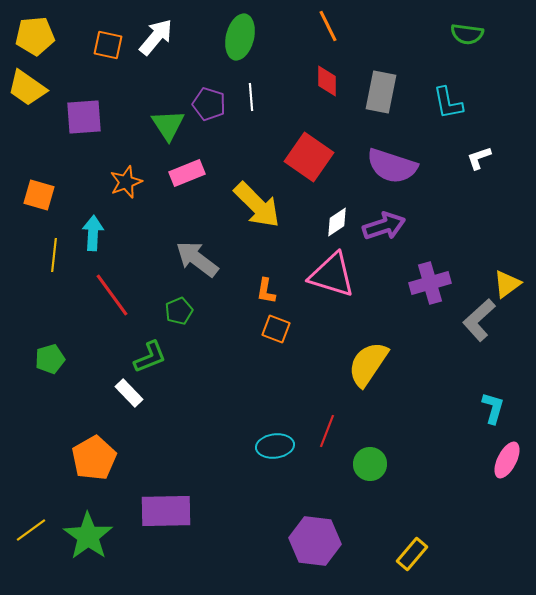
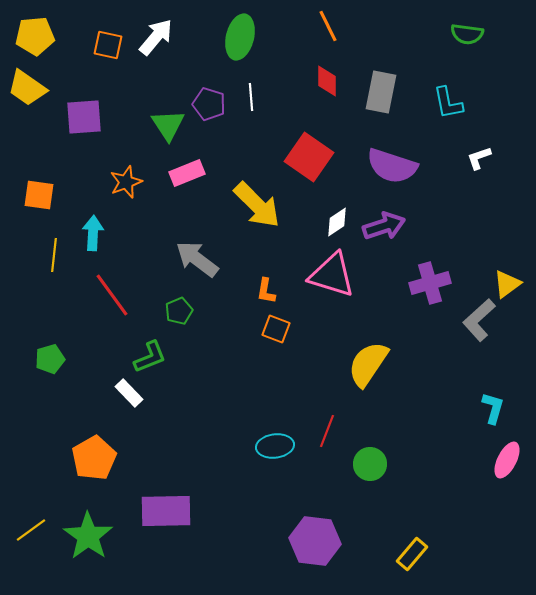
orange square at (39, 195): rotated 8 degrees counterclockwise
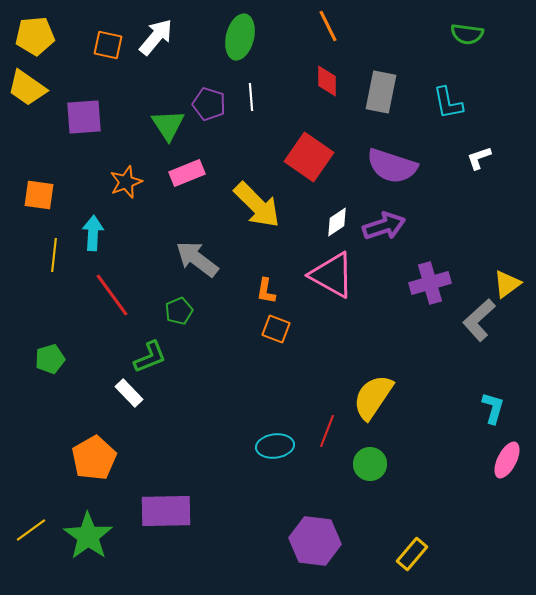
pink triangle at (332, 275): rotated 12 degrees clockwise
yellow semicircle at (368, 364): moved 5 px right, 33 px down
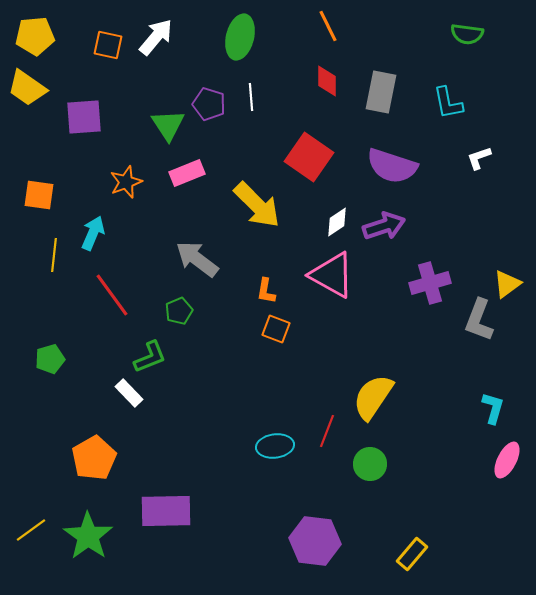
cyan arrow at (93, 233): rotated 20 degrees clockwise
gray L-shape at (479, 320): rotated 27 degrees counterclockwise
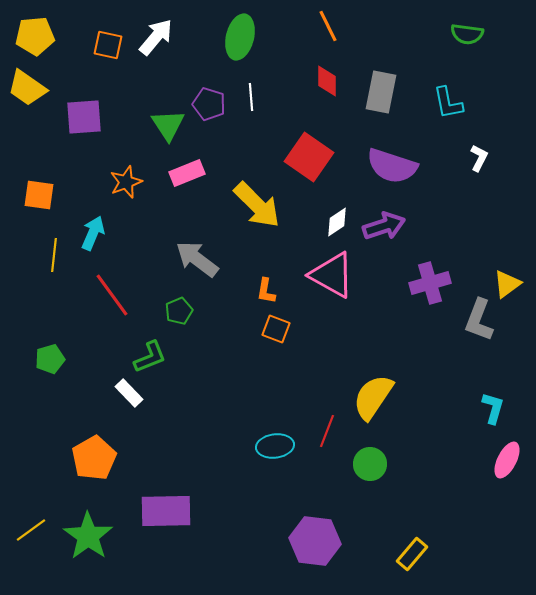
white L-shape at (479, 158): rotated 136 degrees clockwise
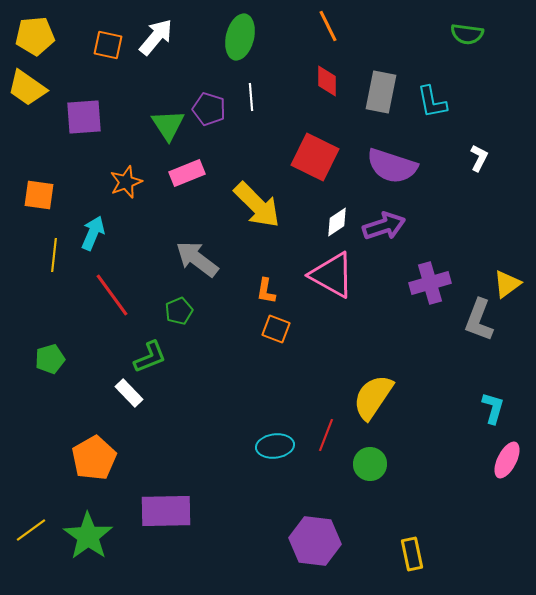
cyan L-shape at (448, 103): moved 16 px left, 1 px up
purple pentagon at (209, 104): moved 5 px down
red square at (309, 157): moved 6 px right; rotated 9 degrees counterclockwise
red line at (327, 431): moved 1 px left, 4 px down
yellow rectangle at (412, 554): rotated 52 degrees counterclockwise
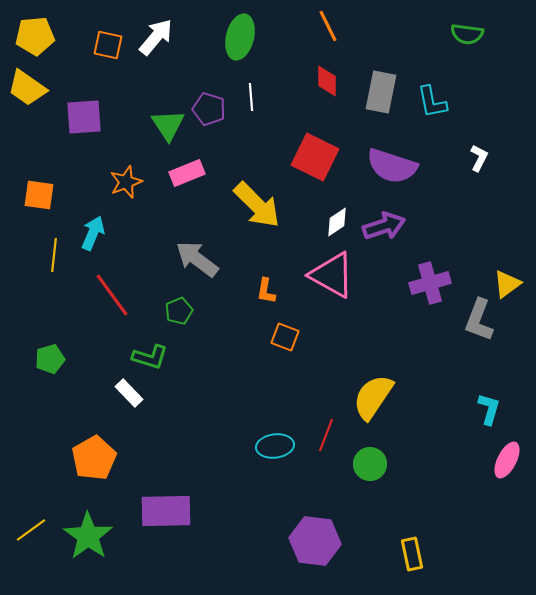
orange square at (276, 329): moved 9 px right, 8 px down
green L-shape at (150, 357): rotated 39 degrees clockwise
cyan L-shape at (493, 408): moved 4 px left, 1 px down
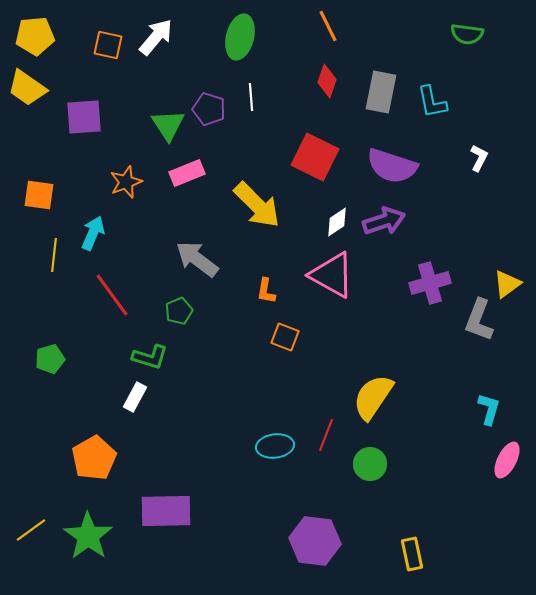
red diamond at (327, 81): rotated 20 degrees clockwise
purple arrow at (384, 226): moved 5 px up
white rectangle at (129, 393): moved 6 px right, 4 px down; rotated 72 degrees clockwise
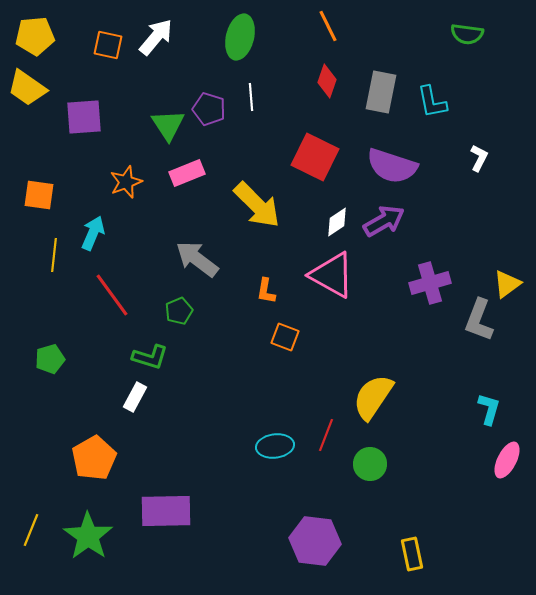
purple arrow at (384, 221): rotated 12 degrees counterclockwise
yellow line at (31, 530): rotated 32 degrees counterclockwise
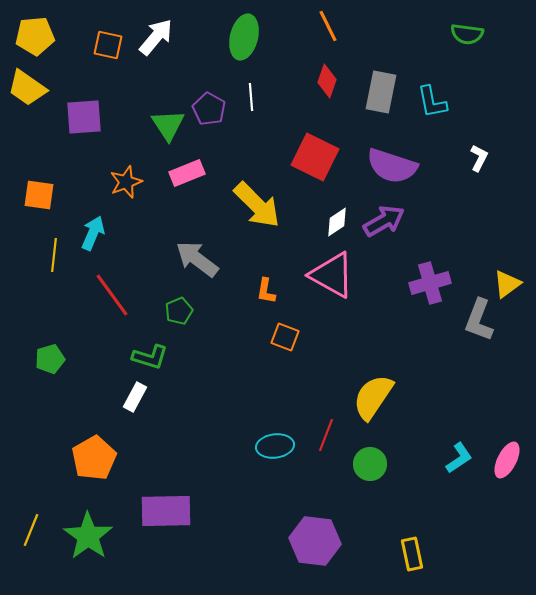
green ellipse at (240, 37): moved 4 px right
purple pentagon at (209, 109): rotated 12 degrees clockwise
cyan L-shape at (489, 409): moved 30 px left, 49 px down; rotated 40 degrees clockwise
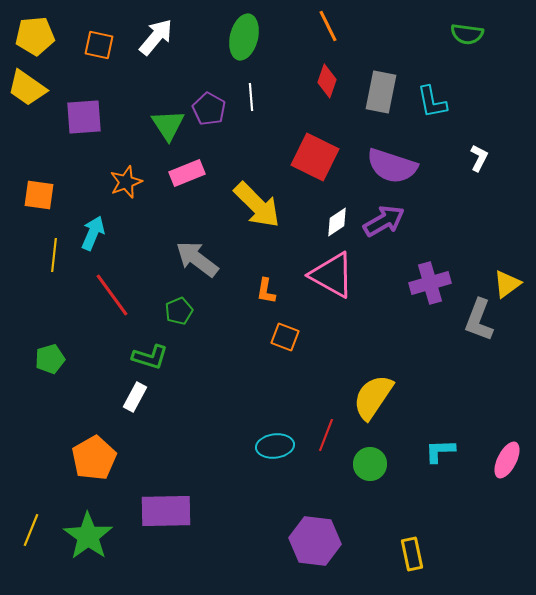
orange square at (108, 45): moved 9 px left
cyan L-shape at (459, 458): moved 19 px left, 7 px up; rotated 148 degrees counterclockwise
